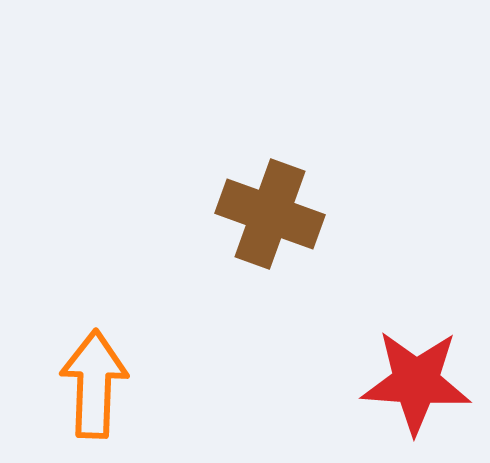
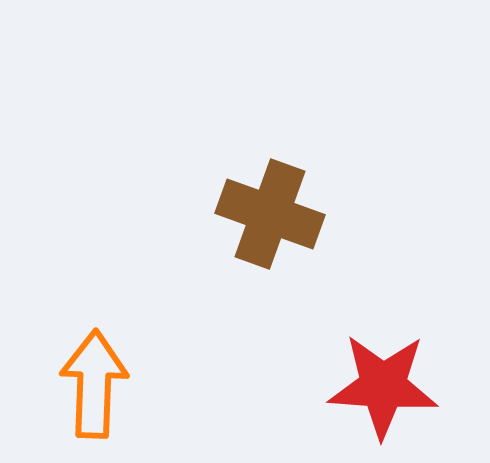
red star: moved 33 px left, 4 px down
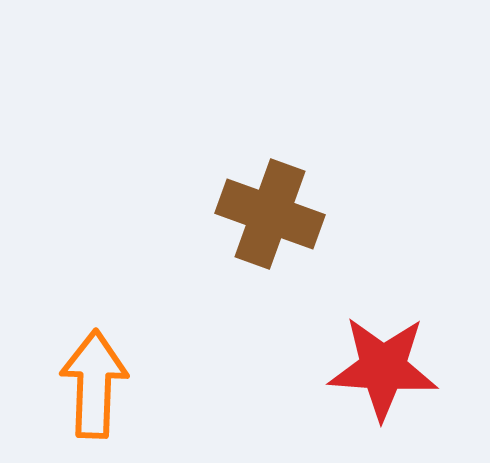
red star: moved 18 px up
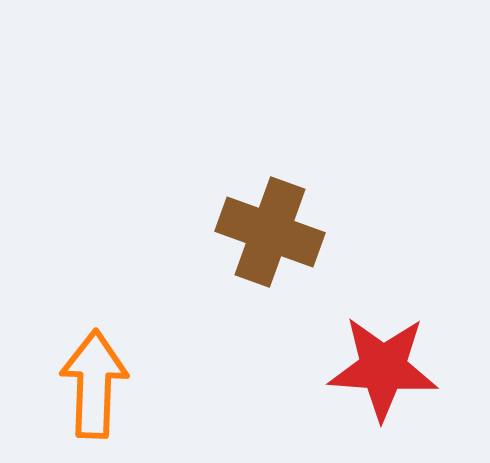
brown cross: moved 18 px down
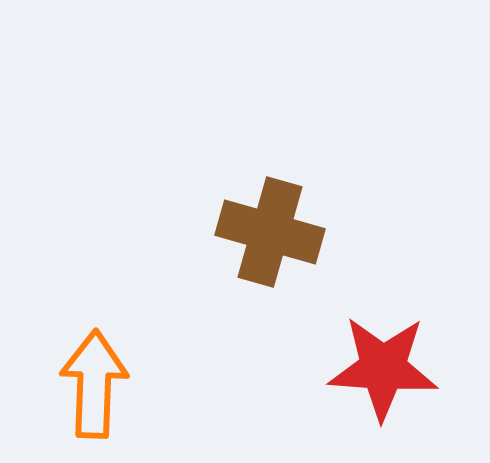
brown cross: rotated 4 degrees counterclockwise
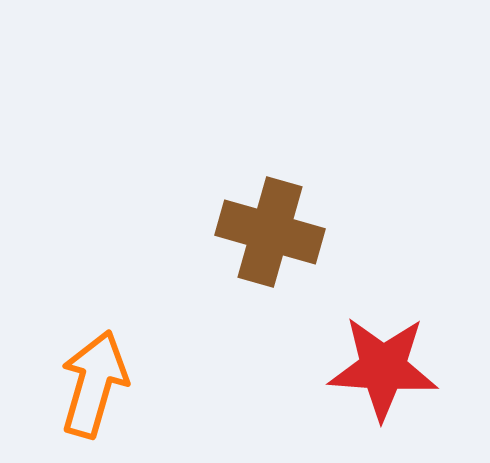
orange arrow: rotated 14 degrees clockwise
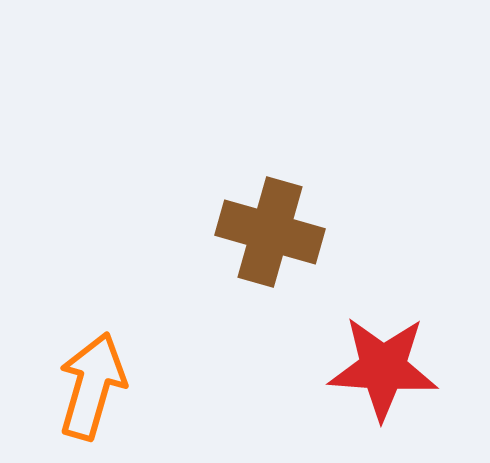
orange arrow: moved 2 px left, 2 px down
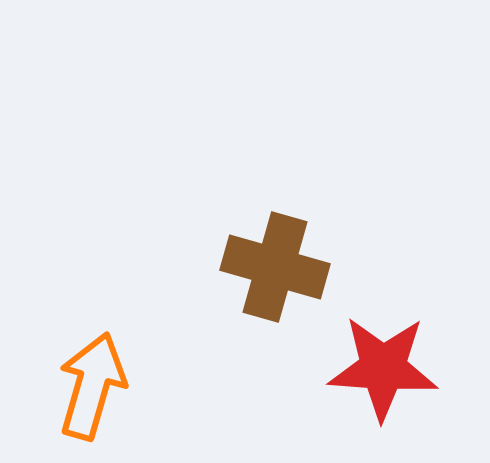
brown cross: moved 5 px right, 35 px down
